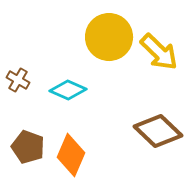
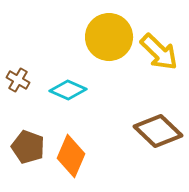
orange diamond: moved 1 px down
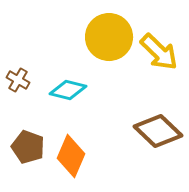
cyan diamond: rotated 9 degrees counterclockwise
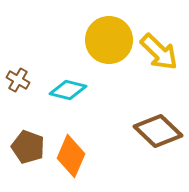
yellow circle: moved 3 px down
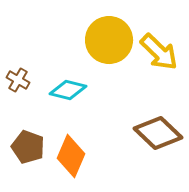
brown diamond: moved 2 px down
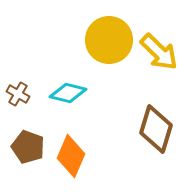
brown cross: moved 14 px down
cyan diamond: moved 3 px down
brown diamond: moved 2 px left, 4 px up; rotated 63 degrees clockwise
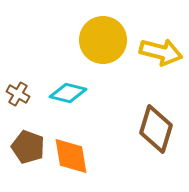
yellow circle: moved 6 px left
yellow arrow: moved 2 px right; rotated 30 degrees counterclockwise
orange diamond: rotated 33 degrees counterclockwise
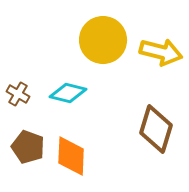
orange diamond: rotated 12 degrees clockwise
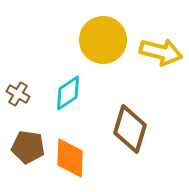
cyan diamond: rotated 48 degrees counterclockwise
brown diamond: moved 26 px left
brown pentagon: rotated 12 degrees counterclockwise
orange diamond: moved 1 px left, 2 px down
